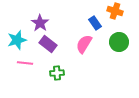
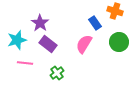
green cross: rotated 32 degrees counterclockwise
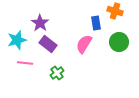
blue rectangle: moved 1 px right; rotated 24 degrees clockwise
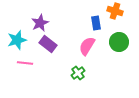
purple star: rotated 12 degrees clockwise
pink semicircle: moved 3 px right, 2 px down
green cross: moved 21 px right
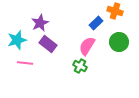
blue rectangle: rotated 56 degrees clockwise
green cross: moved 2 px right, 7 px up; rotated 24 degrees counterclockwise
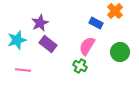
orange cross: rotated 28 degrees clockwise
blue rectangle: rotated 72 degrees clockwise
green circle: moved 1 px right, 10 px down
pink line: moved 2 px left, 7 px down
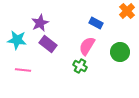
orange cross: moved 12 px right
cyan star: rotated 24 degrees clockwise
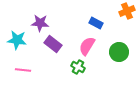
orange cross: rotated 21 degrees clockwise
purple star: rotated 30 degrees clockwise
purple rectangle: moved 5 px right
green circle: moved 1 px left
green cross: moved 2 px left, 1 px down
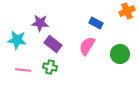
green circle: moved 1 px right, 2 px down
green cross: moved 28 px left; rotated 16 degrees counterclockwise
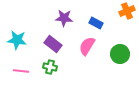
purple star: moved 24 px right, 5 px up
pink line: moved 2 px left, 1 px down
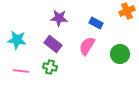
purple star: moved 5 px left
